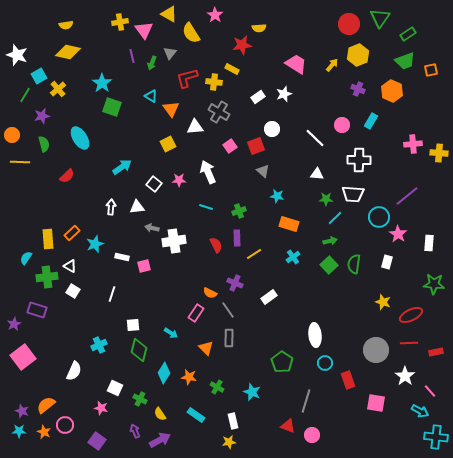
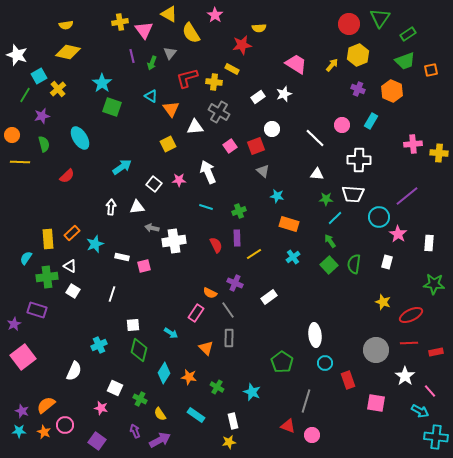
green arrow at (330, 241): rotated 112 degrees counterclockwise
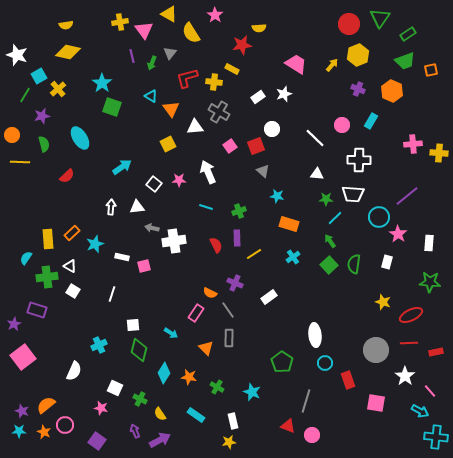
green star at (434, 284): moved 4 px left, 2 px up
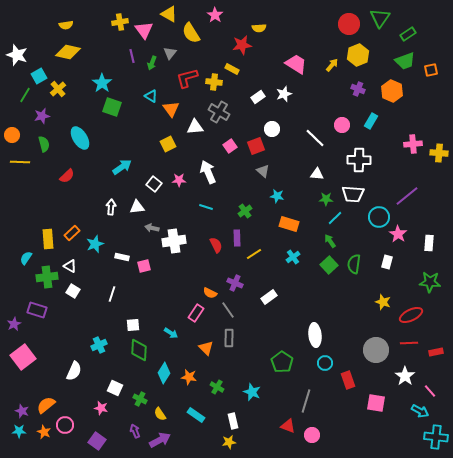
green cross at (239, 211): moved 6 px right; rotated 16 degrees counterclockwise
green diamond at (139, 350): rotated 10 degrees counterclockwise
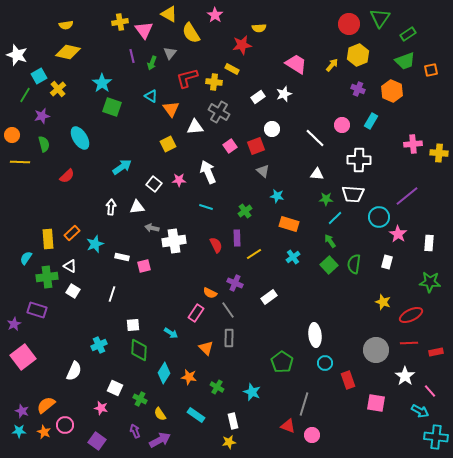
gray line at (306, 401): moved 2 px left, 3 px down
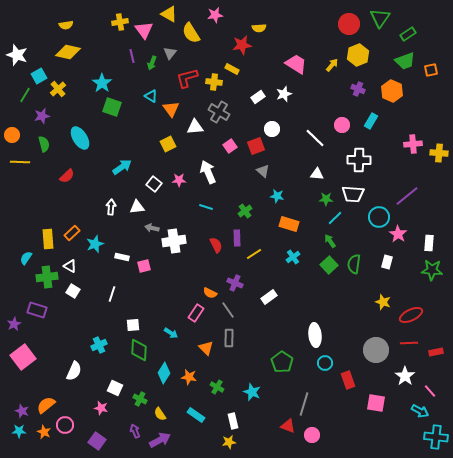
pink star at (215, 15): rotated 28 degrees clockwise
green star at (430, 282): moved 2 px right, 12 px up
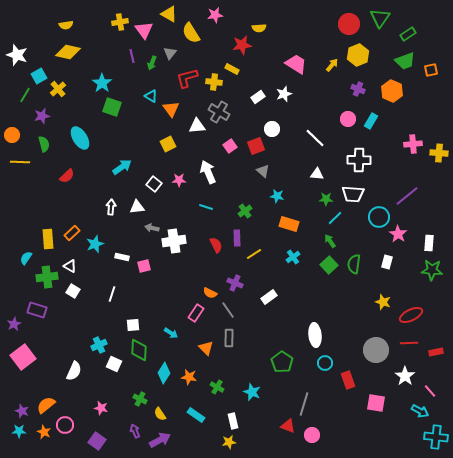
pink circle at (342, 125): moved 6 px right, 6 px up
white triangle at (195, 127): moved 2 px right, 1 px up
white square at (115, 388): moved 1 px left, 24 px up
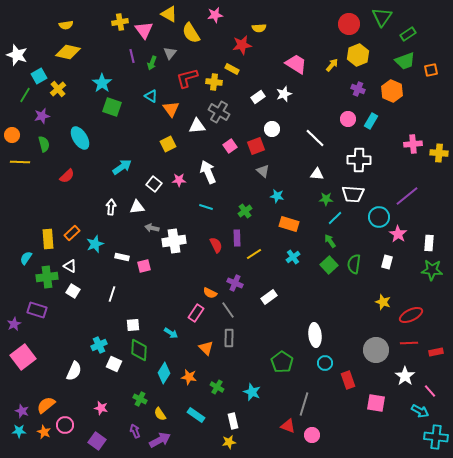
green triangle at (380, 18): moved 2 px right, 1 px up
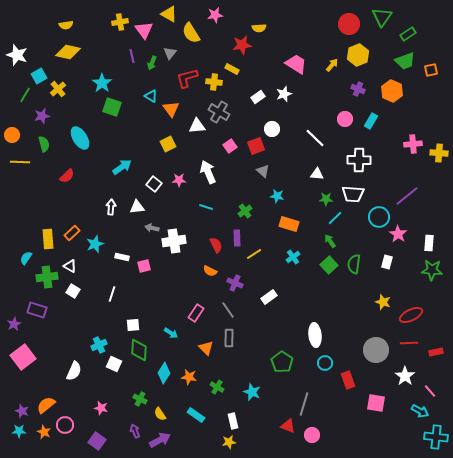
pink circle at (348, 119): moved 3 px left
orange semicircle at (210, 293): moved 22 px up
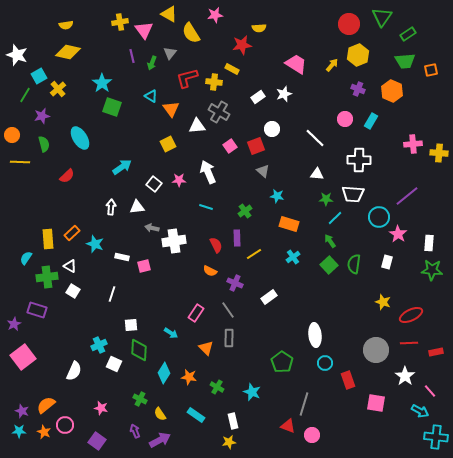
green trapezoid at (405, 61): rotated 15 degrees clockwise
cyan star at (95, 244): rotated 30 degrees counterclockwise
white square at (133, 325): moved 2 px left
